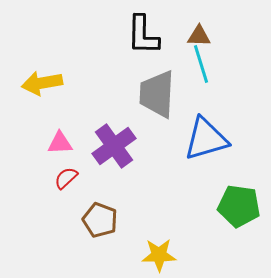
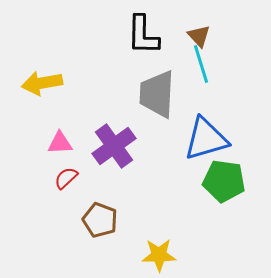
brown triangle: rotated 45 degrees clockwise
green pentagon: moved 15 px left, 25 px up
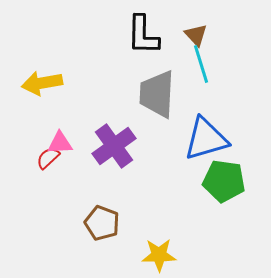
brown triangle: moved 3 px left, 1 px up
red semicircle: moved 18 px left, 20 px up
brown pentagon: moved 2 px right, 3 px down
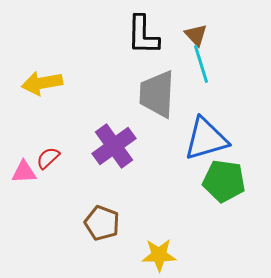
pink triangle: moved 36 px left, 29 px down
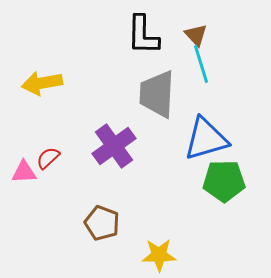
green pentagon: rotated 9 degrees counterclockwise
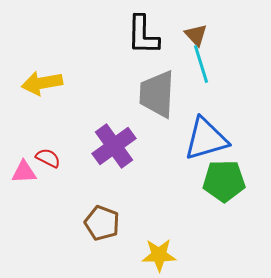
red semicircle: rotated 70 degrees clockwise
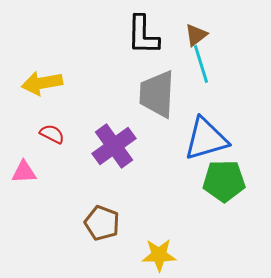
brown triangle: rotated 35 degrees clockwise
red semicircle: moved 4 px right, 24 px up
